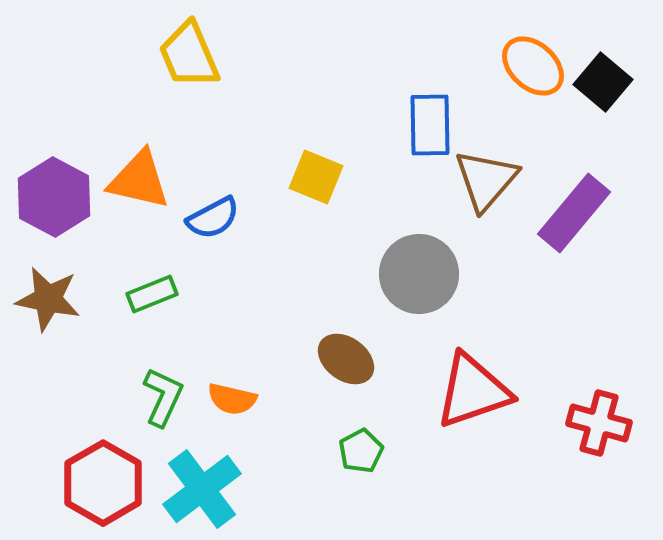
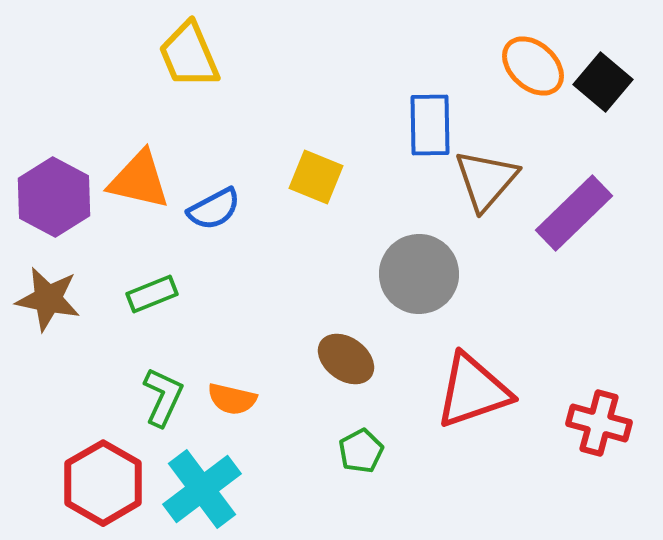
purple rectangle: rotated 6 degrees clockwise
blue semicircle: moved 1 px right, 9 px up
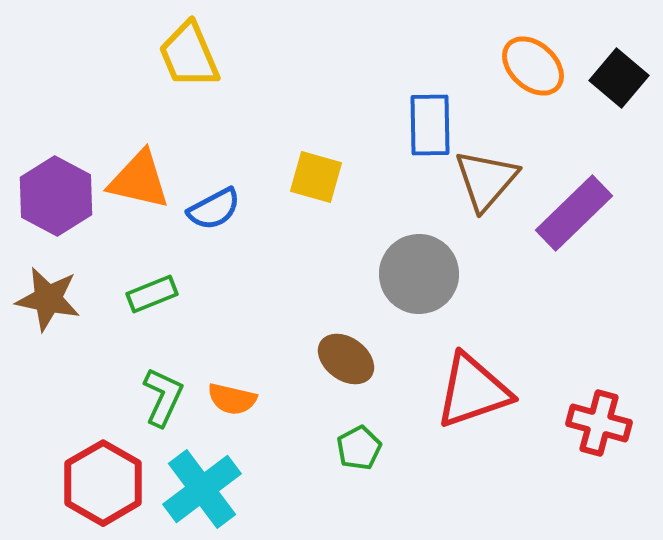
black square: moved 16 px right, 4 px up
yellow square: rotated 6 degrees counterclockwise
purple hexagon: moved 2 px right, 1 px up
green pentagon: moved 2 px left, 3 px up
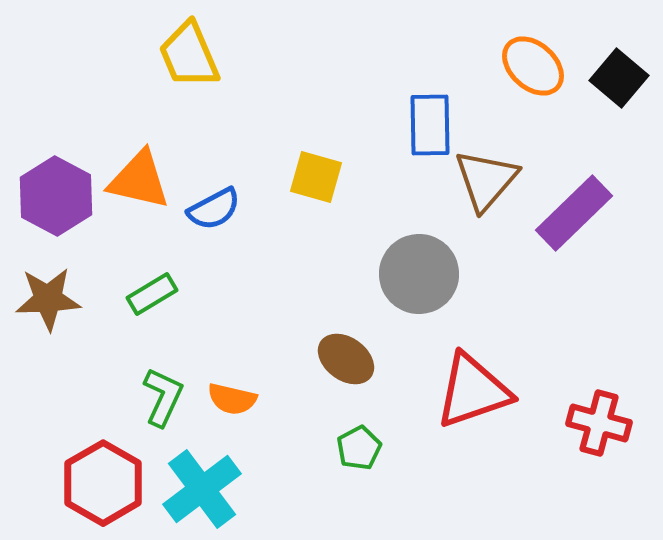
green rectangle: rotated 9 degrees counterclockwise
brown star: rotated 14 degrees counterclockwise
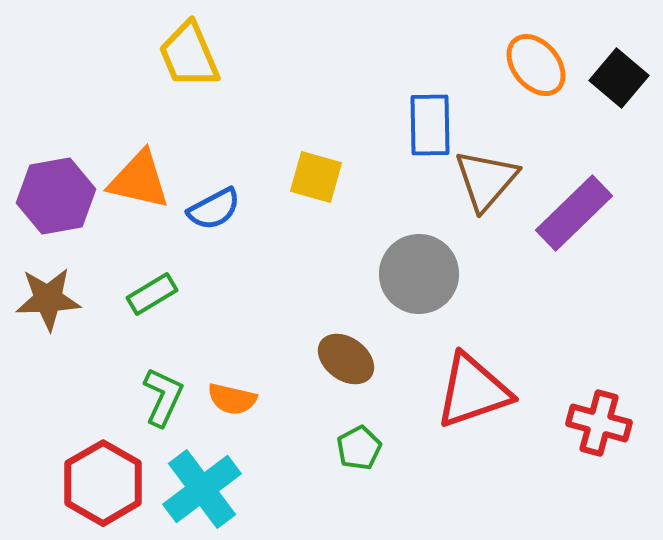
orange ellipse: moved 3 px right, 1 px up; rotated 8 degrees clockwise
purple hexagon: rotated 22 degrees clockwise
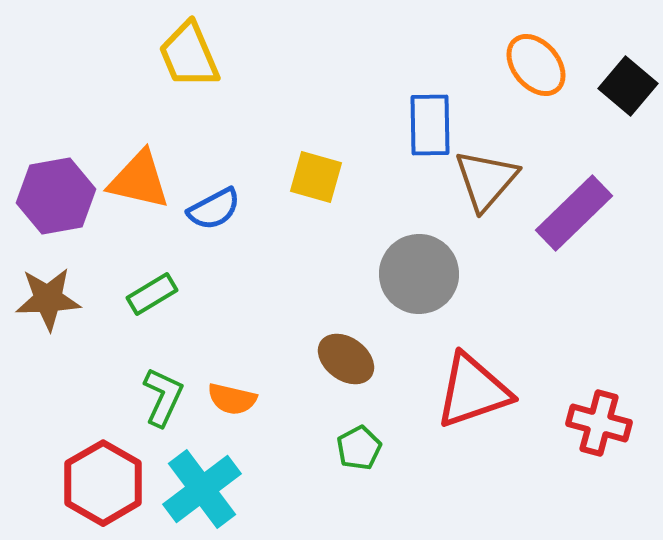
black square: moved 9 px right, 8 px down
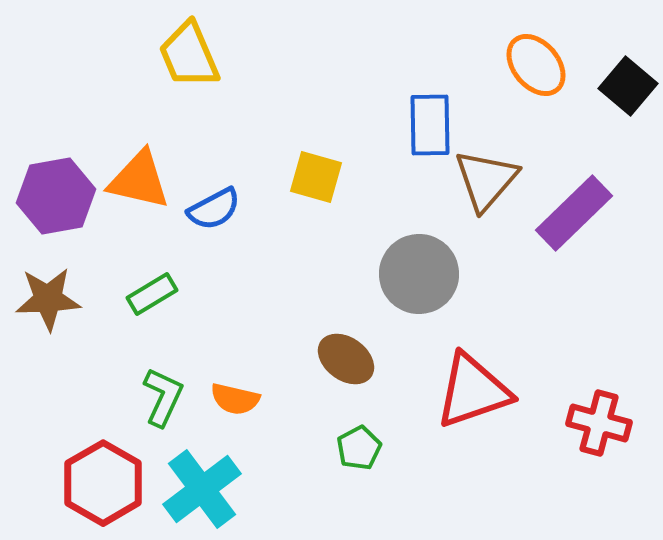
orange semicircle: moved 3 px right
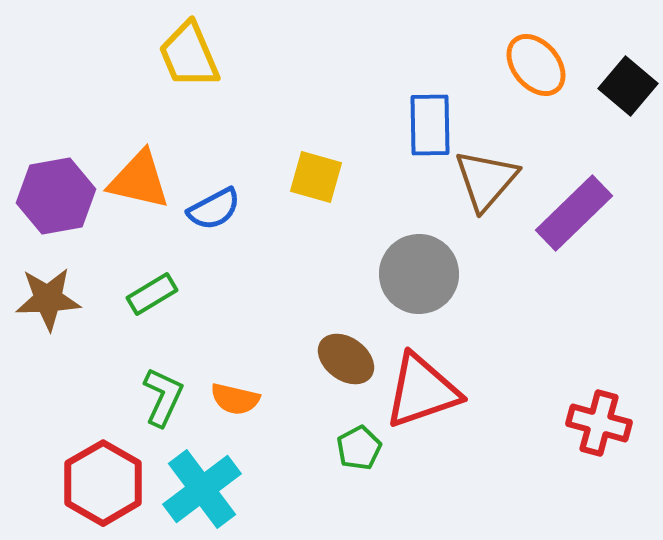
red triangle: moved 51 px left
